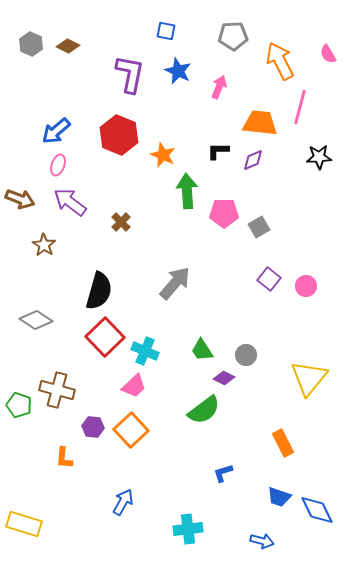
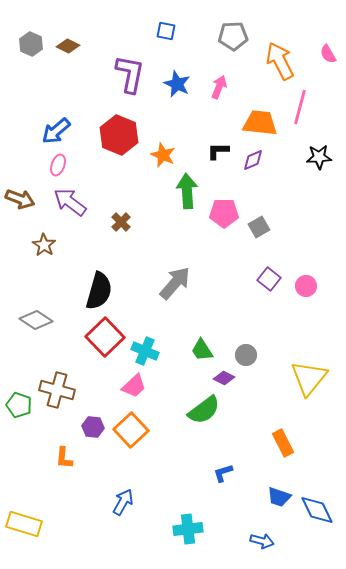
blue star at (178, 71): moved 1 px left, 13 px down
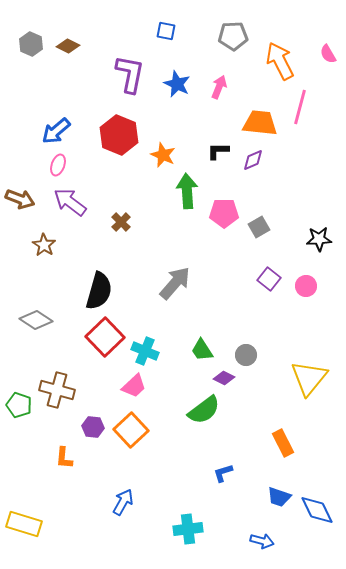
black star at (319, 157): moved 82 px down
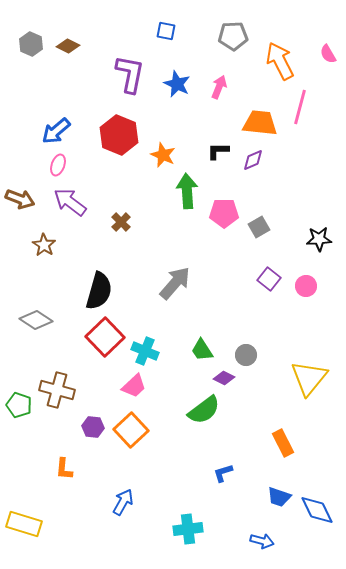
orange L-shape at (64, 458): moved 11 px down
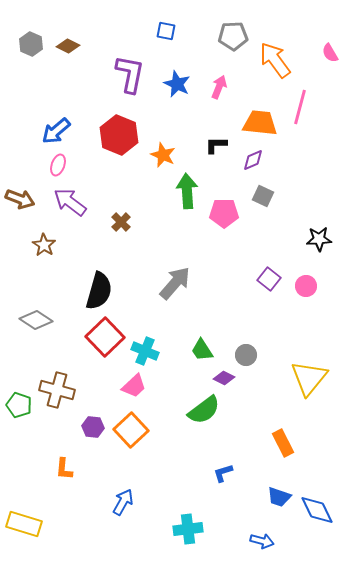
pink semicircle at (328, 54): moved 2 px right, 1 px up
orange arrow at (280, 61): moved 5 px left, 1 px up; rotated 9 degrees counterclockwise
black L-shape at (218, 151): moved 2 px left, 6 px up
gray square at (259, 227): moved 4 px right, 31 px up; rotated 35 degrees counterclockwise
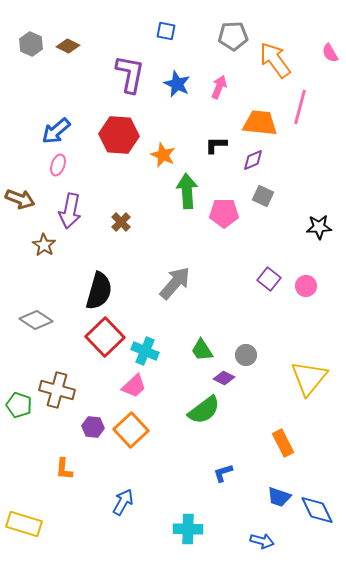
red hexagon at (119, 135): rotated 18 degrees counterclockwise
purple arrow at (70, 202): moved 9 px down; rotated 116 degrees counterclockwise
black star at (319, 239): moved 12 px up
cyan cross at (188, 529): rotated 8 degrees clockwise
